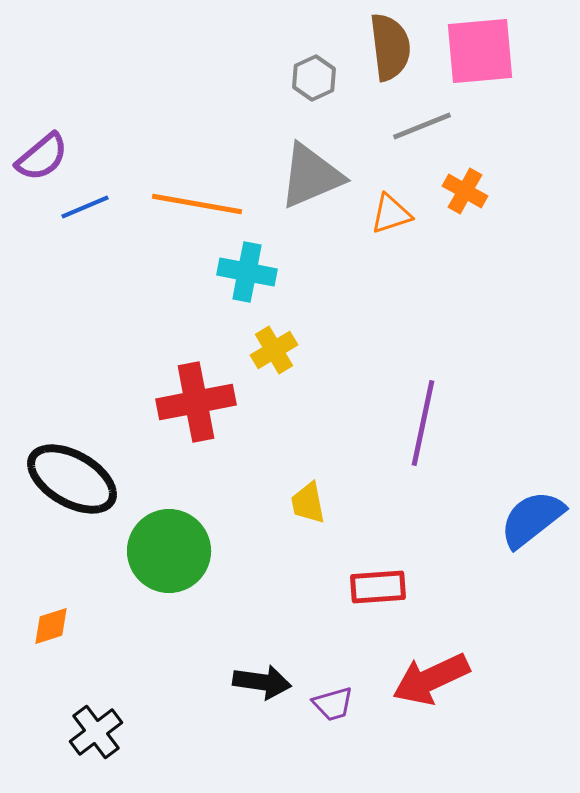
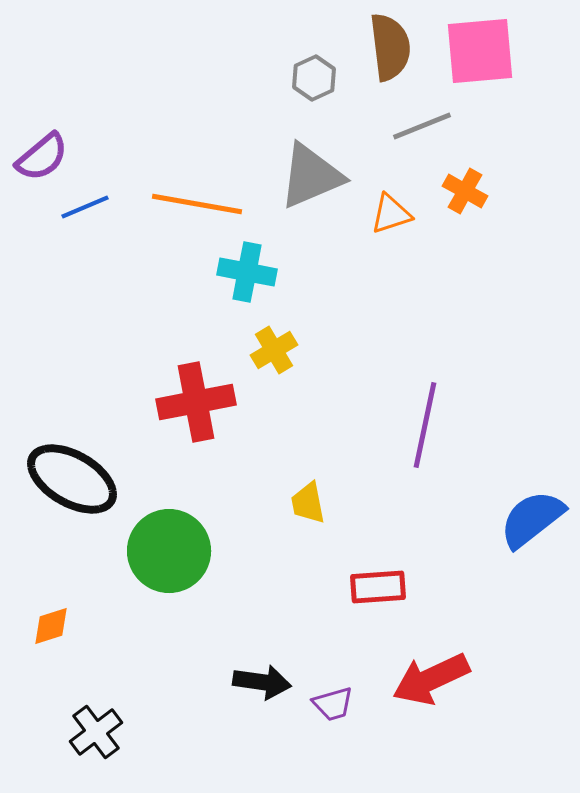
purple line: moved 2 px right, 2 px down
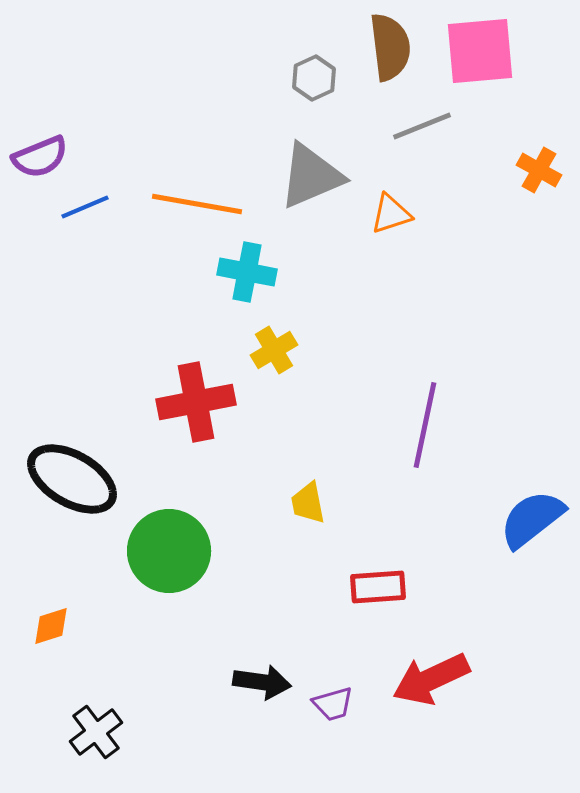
purple semicircle: moved 2 px left; rotated 18 degrees clockwise
orange cross: moved 74 px right, 21 px up
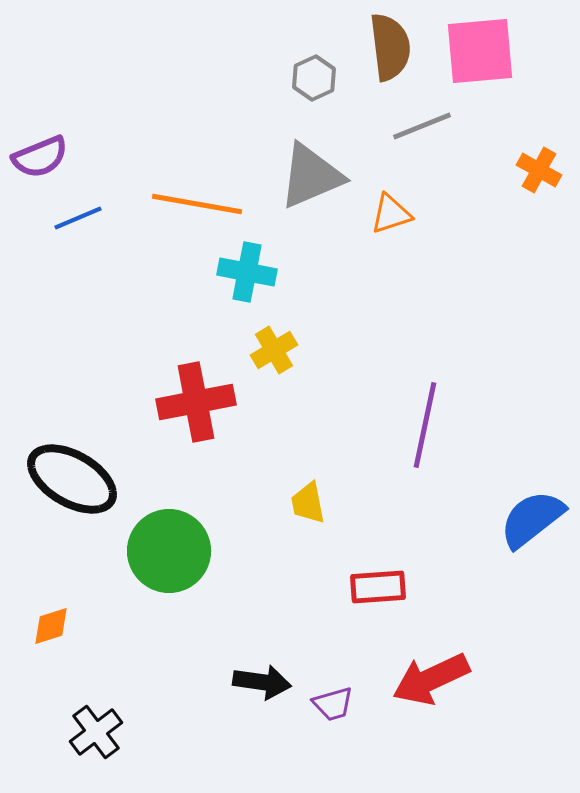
blue line: moved 7 px left, 11 px down
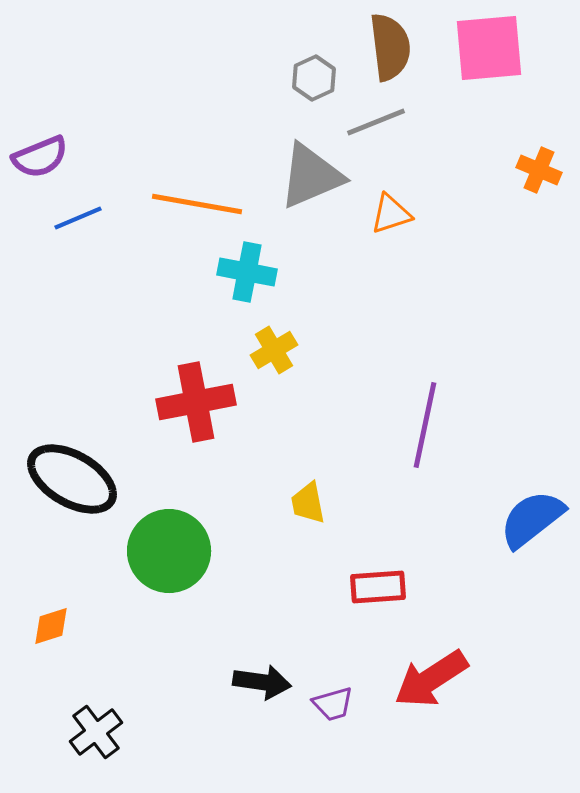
pink square: moved 9 px right, 3 px up
gray line: moved 46 px left, 4 px up
orange cross: rotated 6 degrees counterclockwise
red arrow: rotated 8 degrees counterclockwise
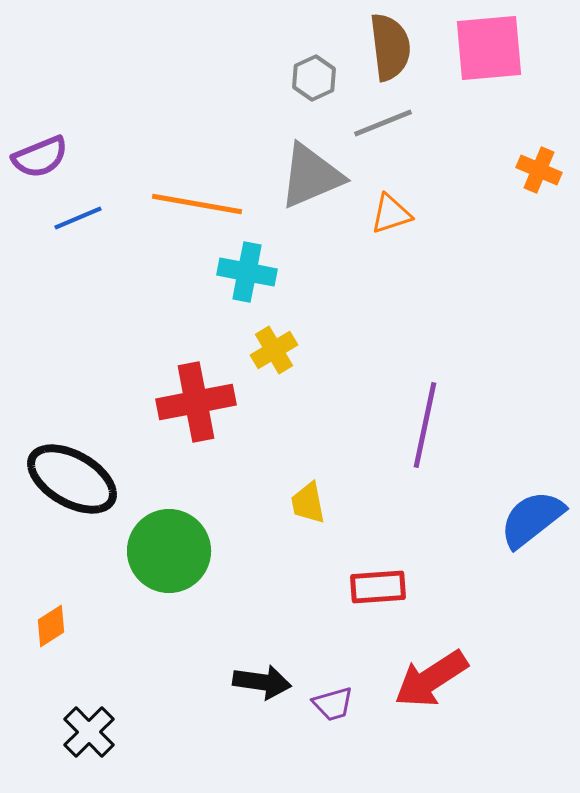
gray line: moved 7 px right, 1 px down
orange diamond: rotated 15 degrees counterclockwise
black cross: moved 7 px left; rotated 8 degrees counterclockwise
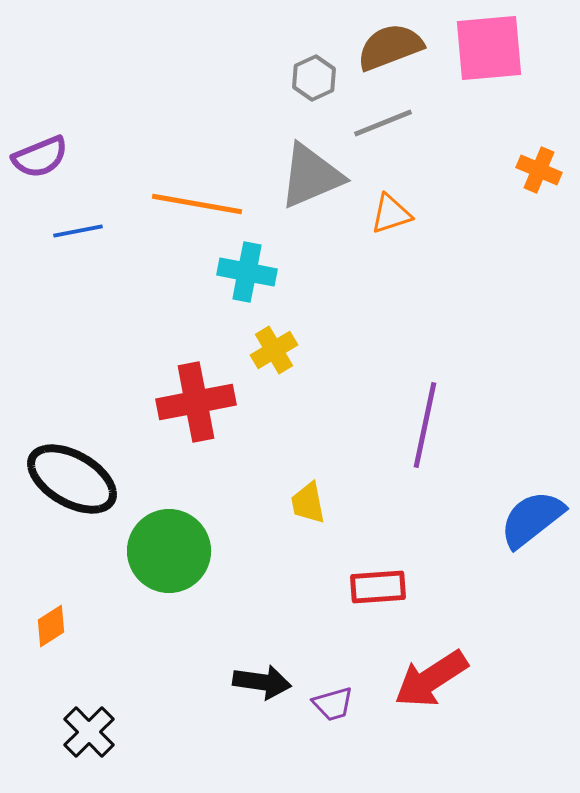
brown semicircle: rotated 104 degrees counterclockwise
blue line: moved 13 px down; rotated 12 degrees clockwise
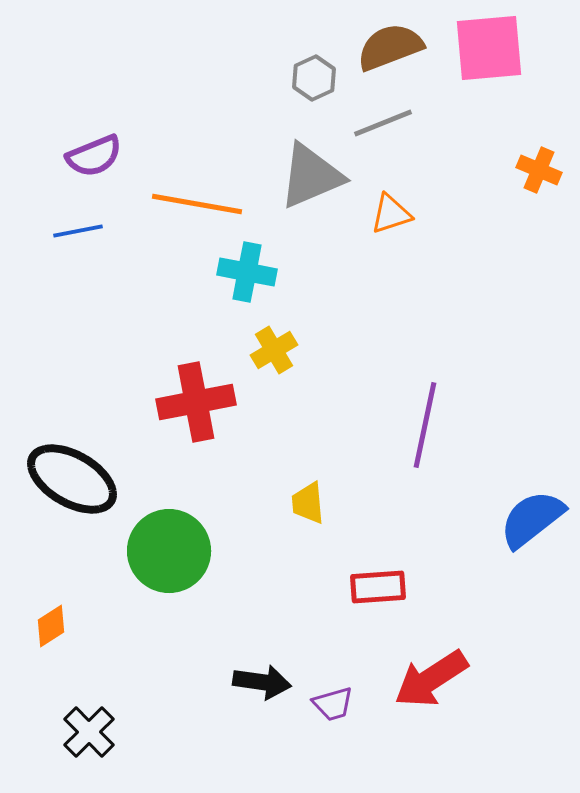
purple semicircle: moved 54 px right, 1 px up
yellow trapezoid: rotated 6 degrees clockwise
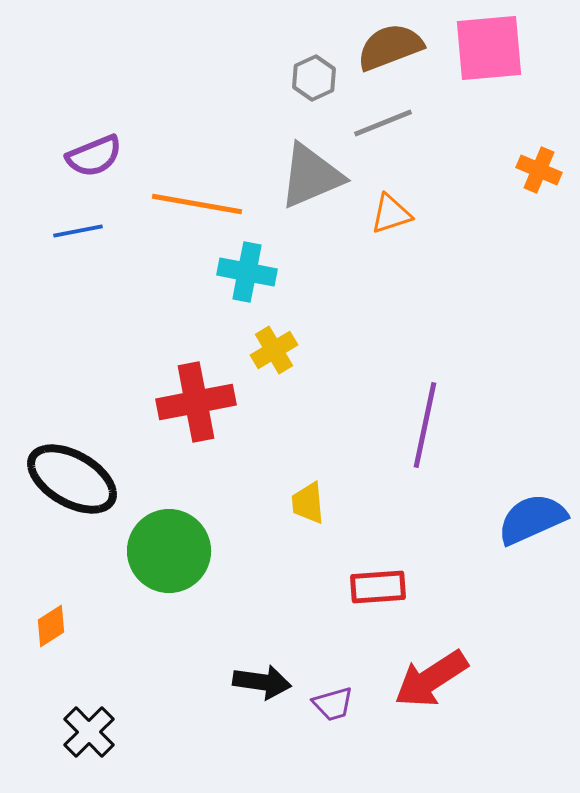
blue semicircle: rotated 14 degrees clockwise
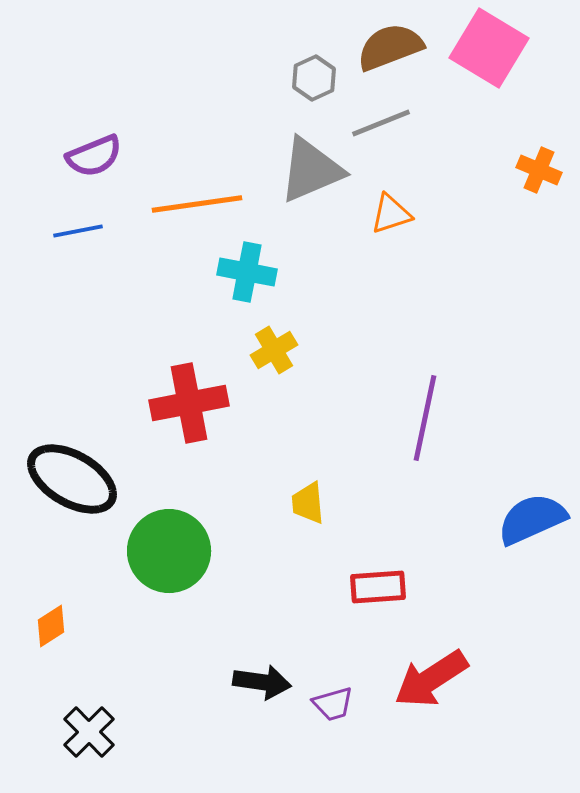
pink square: rotated 36 degrees clockwise
gray line: moved 2 px left
gray triangle: moved 6 px up
orange line: rotated 18 degrees counterclockwise
red cross: moved 7 px left, 1 px down
purple line: moved 7 px up
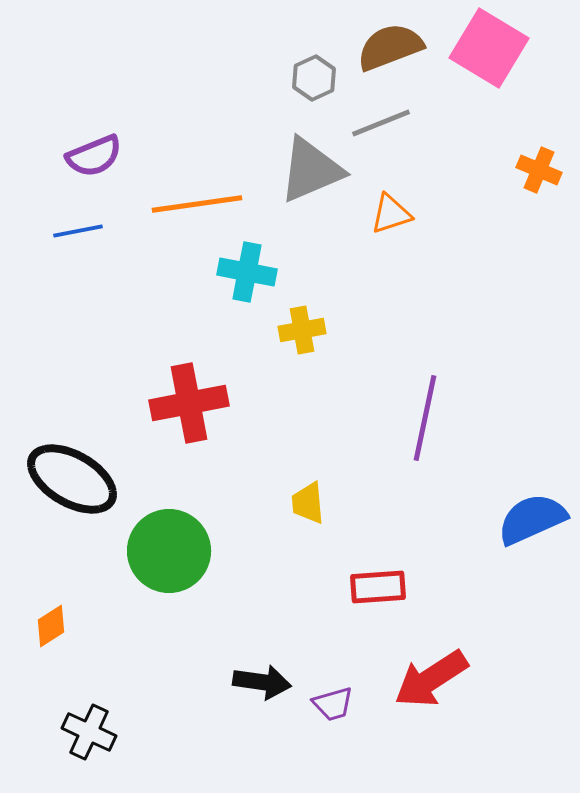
yellow cross: moved 28 px right, 20 px up; rotated 21 degrees clockwise
black cross: rotated 20 degrees counterclockwise
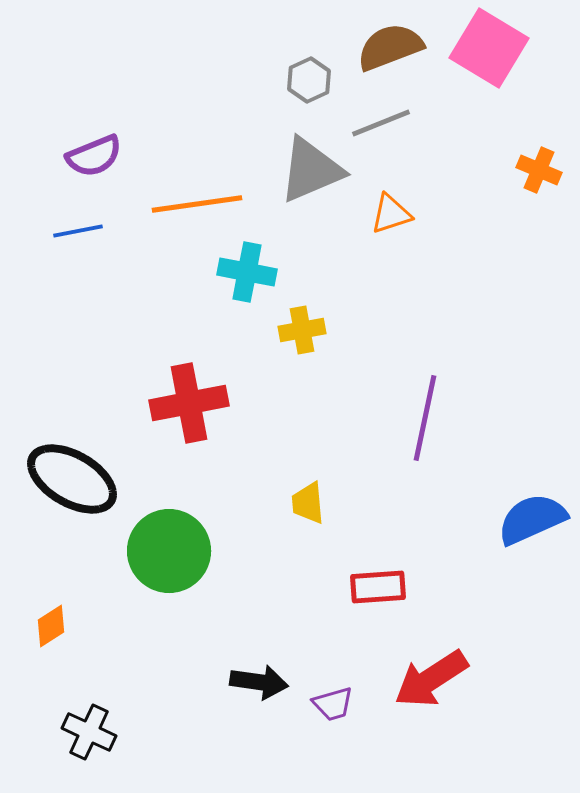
gray hexagon: moved 5 px left, 2 px down
black arrow: moved 3 px left
